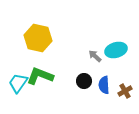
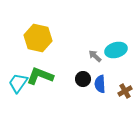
black circle: moved 1 px left, 2 px up
blue semicircle: moved 4 px left, 1 px up
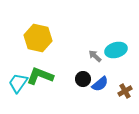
blue semicircle: rotated 126 degrees counterclockwise
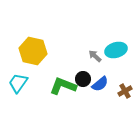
yellow hexagon: moved 5 px left, 13 px down
green L-shape: moved 23 px right, 10 px down
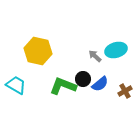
yellow hexagon: moved 5 px right
cyan trapezoid: moved 2 px left, 2 px down; rotated 85 degrees clockwise
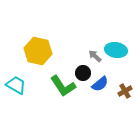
cyan ellipse: rotated 25 degrees clockwise
black circle: moved 6 px up
green L-shape: rotated 144 degrees counterclockwise
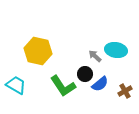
black circle: moved 2 px right, 1 px down
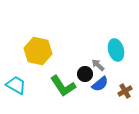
cyan ellipse: rotated 65 degrees clockwise
gray arrow: moved 3 px right, 9 px down
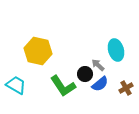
brown cross: moved 1 px right, 3 px up
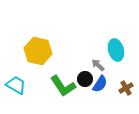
black circle: moved 5 px down
blue semicircle: rotated 18 degrees counterclockwise
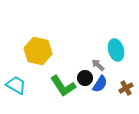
black circle: moved 1 px up
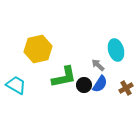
yellow hexagon: moved 2 px up; rotated 24 degrees counterclockwise
black circle: moved 1 px left, 7 px down
green L-shape: moved 1 px right, 9 px up; rotated 68 degrees counterclockwise
